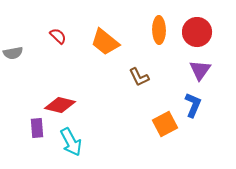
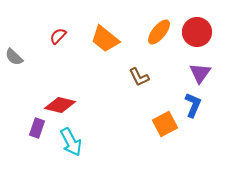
orange ellipse: moved 2 px down; rotated 40 degrees clockwise
red semicircle: rotated 90 degrees counterclockwise
orange trapezoid: moved 3 px up
gray semicircle: moved 1 px right, 4 px down; rotated 54 degrees clockwise
purple triangle: moved 3 px down
purple rectangle: rotated 24 degrees clockwise
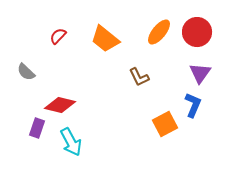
gray semicircle: moved 12 px right, 15 px down
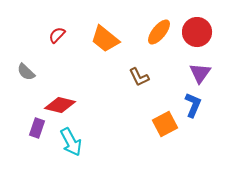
red semicircle: moved 1 px left, 1 px up
